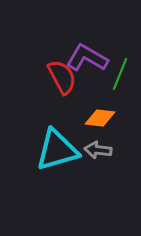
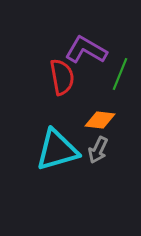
purple L-shape: moved 1 px left, 8 px up
red semicircle: rotated 18 degrees clockwise
orange diamond: moved 2 px down
gray arrow: rotated 72 degrees counterclockwise
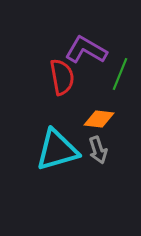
orange diamond: moved 1 px left, 1 px up
gray arrow: rotated 44 degrees counterclockwise
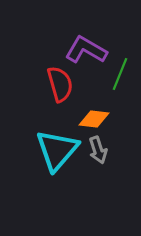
red semicircle: moved 2 px left, 7 px down; rotated 6 degrees counterclockwise
orange diamond: moved 5 px left
cyan triangle: rotated 33 degrees counterclockwise
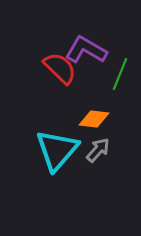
red semicircle: moved 16 px up; rotated 30 degrees counterclockwise
gray arrow: rotated 120 degrees counterclockwise
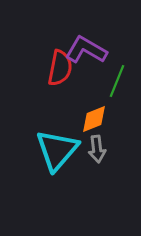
red semicircle: rotated 57 degrees clockwise
green line: moved 3 px left, 7 px down
orange diamond: rotated 28 degrees counterclockwise
gray arrow: moved 1 px left, 1 px up; rotated 132 degrees clockwise
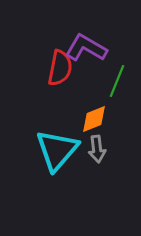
purple L-shape: moved 2 px up
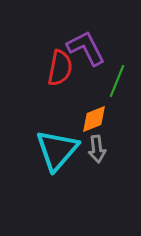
purple L-shape: rotated 33 degrees clockwise
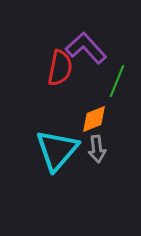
purple L-shape: rotated 15 degrees counterclockwise
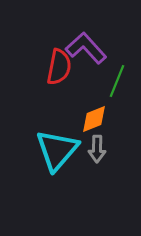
red semicircle: moved 1 px left, 1 px up
gray arrow: rotated 8 degrees clockwise
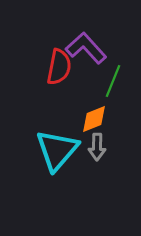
green line: moved 4 px left
gray arrow: moved 2 px up
